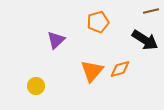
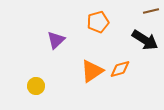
orange triangle: rotated 15 degrees clockwise
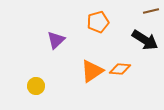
orange diamond: rotated 20 degrees clockwise
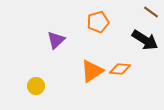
brown line: moved 1 px down; rotated 49 degrees clockwise
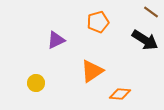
purple triangle: rotated 18 degrees clockwise
orange diamond: moved 25 px down
yellow circle: moved 3 px up
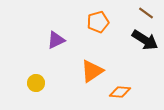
brown line: moved 5 px left, 1 px down
orange diamond: moved 2 px up
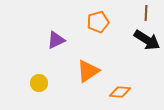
brown line: rotated 56 degrees clockwise
black arrow: moved 2 px right
orange triangle: moved 4 px left
yellow circle: moved 3 px right
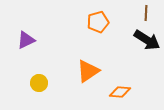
purple triangle: moved 30 px left
